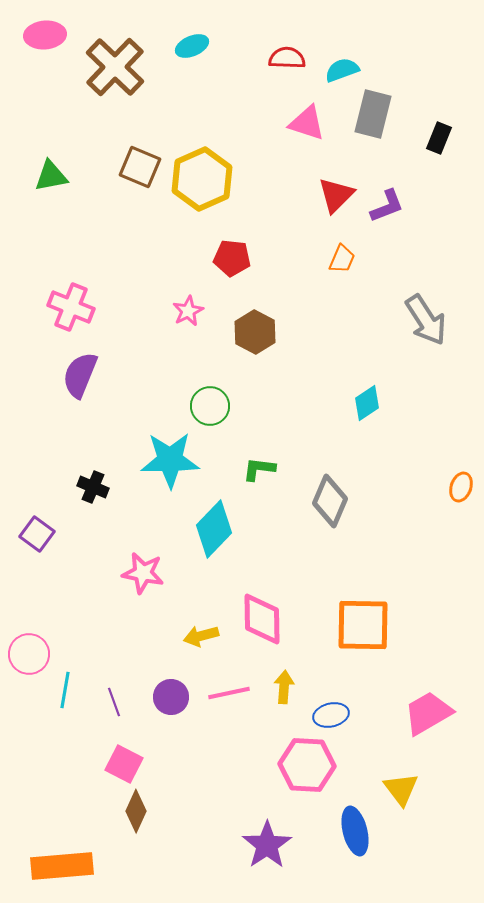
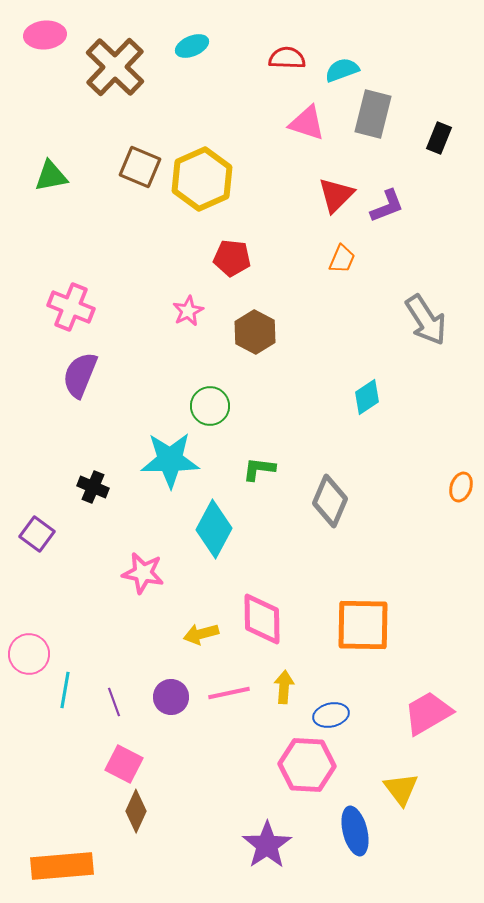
cyan diamond at (367, 403): moved 6 px up
cyan diamond at (214, 529): rotated 16 degrees counterclockwise
yellow arrow at (201, 636): moved 2 px up
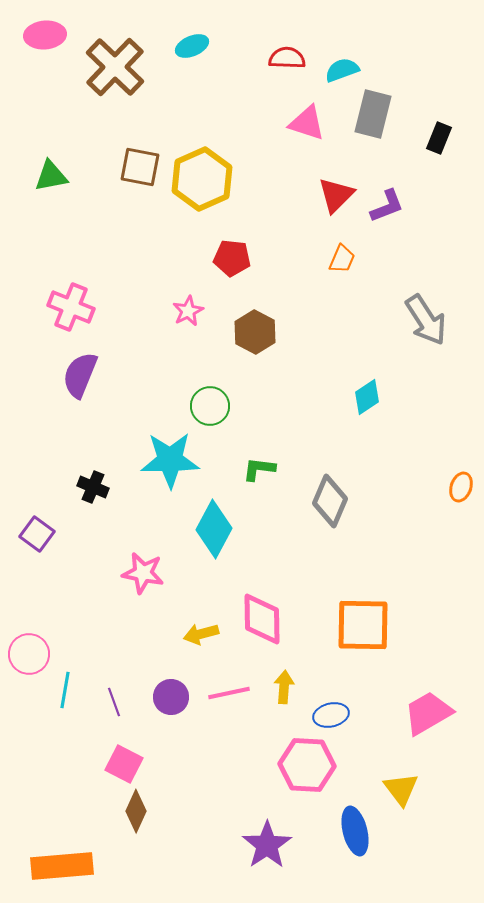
brown square at (140, 167): rotated 12 degrees counterclockwise
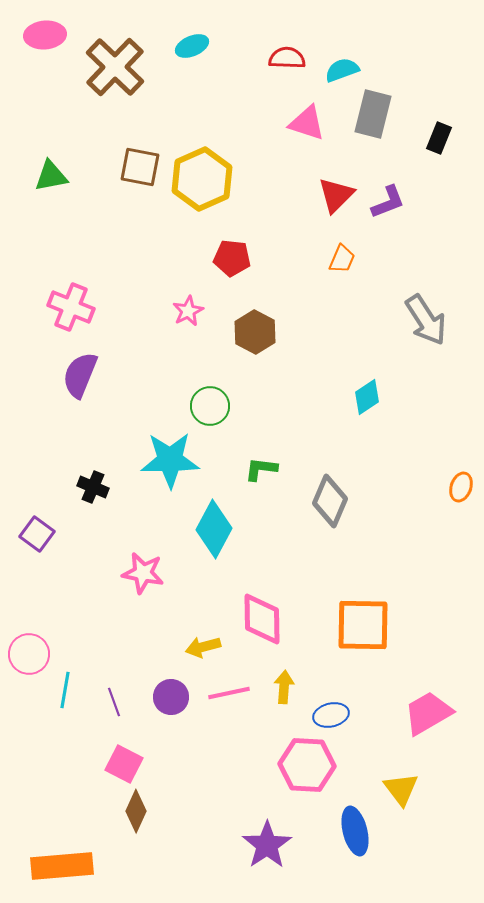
purple L-shape at (387, 206): moved 1 px right, 4 px up
green L-shape at (259, 469): moved 2 px right
yellow arrow at (201, 634): moved 2 px right, 13 px down
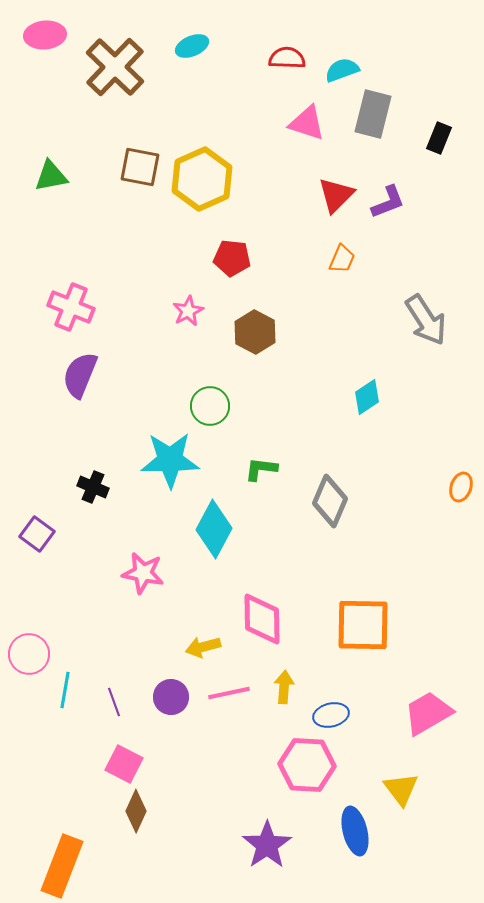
orange rectangle at (62, 866): rotated 64 degrees counterclockwise
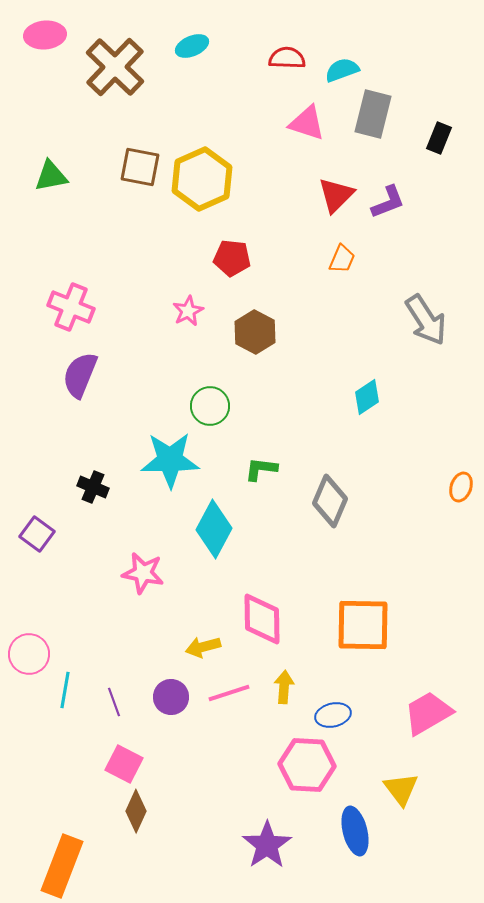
pink line at (229, 693): rotated 6 degrees counterclockwise
blue ellipse at (331, 715): moved 2 px right
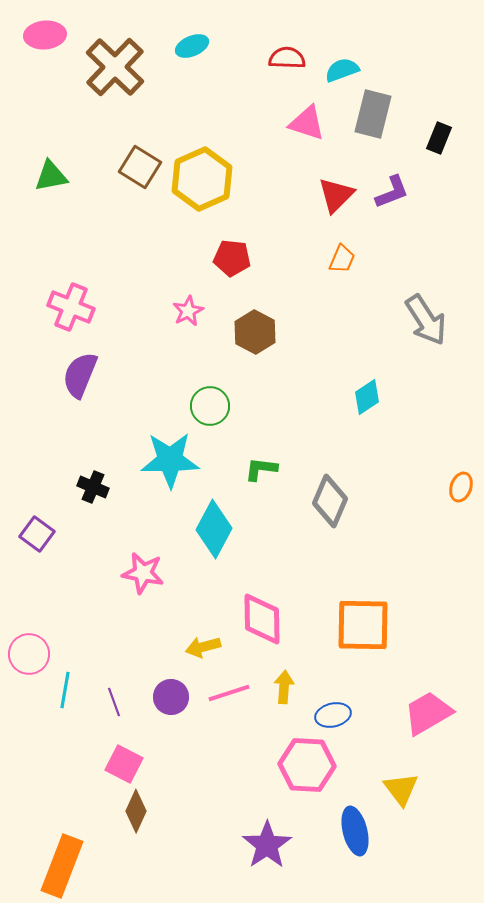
brown square at (140, 167): rotated 21 degrees clockwise
purple L-shape at (388, 202): moved 4 px right, 10 px up
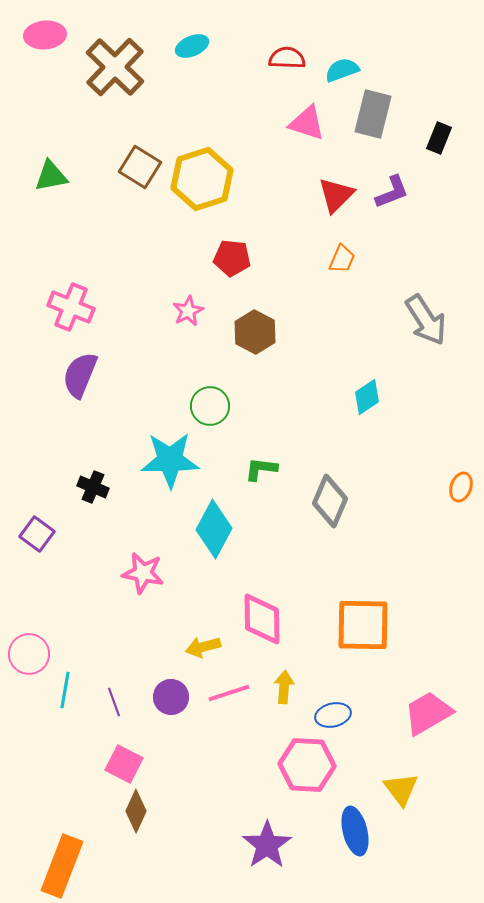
yellow hexagon at (202, 179): rotated 6 degrees clockwise
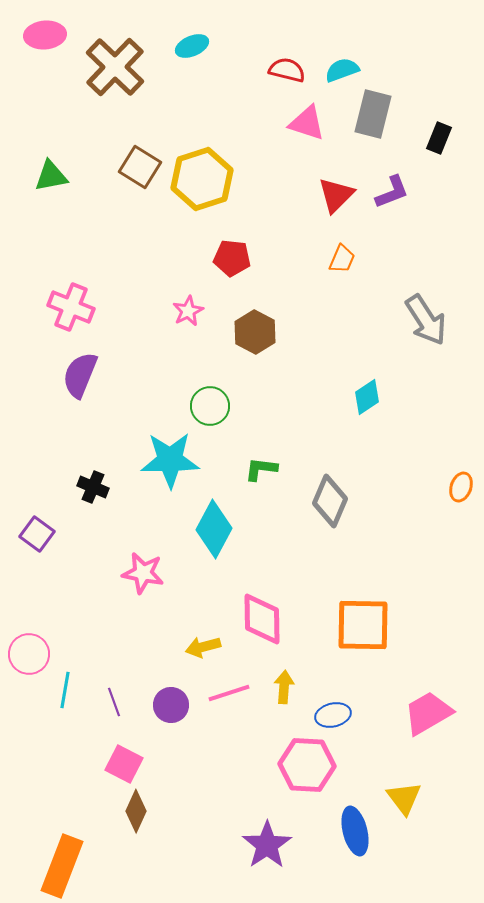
red semicircle at (287, 58): moved 12 px down; rotated 12 degrees clockwise
purple circle at (171, 697): moved 8 px down
yellow triangle at (401, 789): moved 3 px right, 9 px down
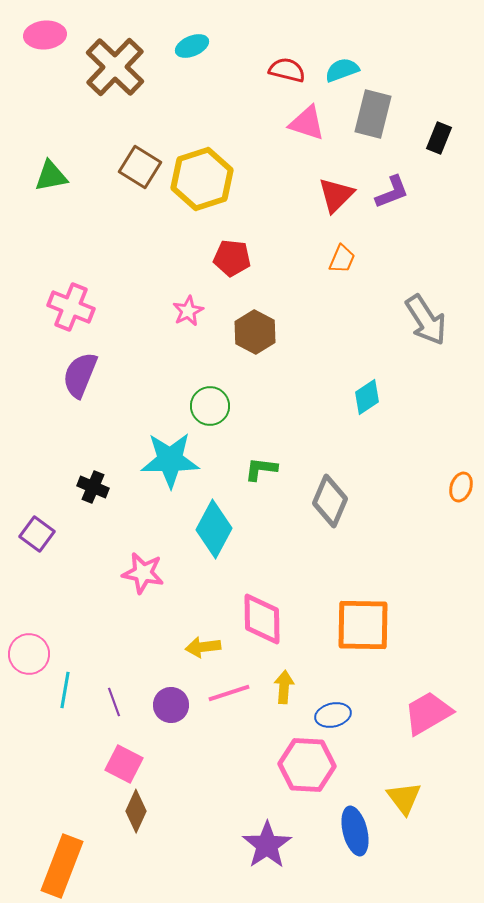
yellow arrow at (203, 647): rotated 8 degrees clockwise
